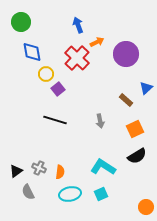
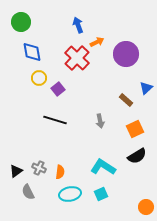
yellow circle: moved 7 px left, 4 px down
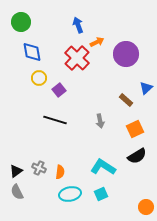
purple square: moved 1 px right, 1 px down
gray semicircle: moved 11 px left
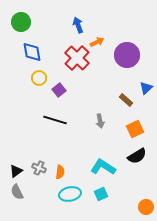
purple circle: moved 1 px right, 1 px down
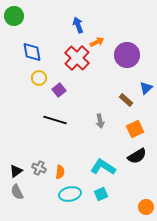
green circle: moved 7 px left, 6 px up
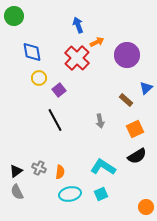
black line: rotated 45 degrees clockwise
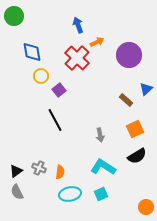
purple circle: moved 2 px right
yellow circle: moved 2 px right, 2 px up
blue triangle: moved 1 px down
gray arrow: moved 14 px down
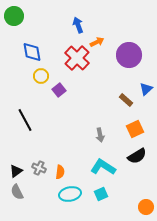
black line: moved 30 px left
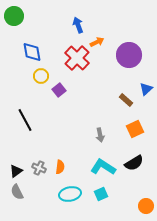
black semicircle: moved 3 px left, 7 px down
orange semicircle: moved 5 px up
orange circle: moved 1 px up
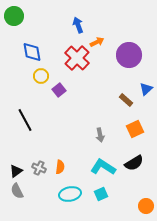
gray semicircle: moved 1 px up
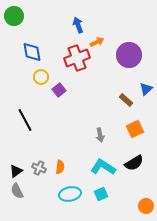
red cross: rotated 25 degrees clockwise
yellow circle: moved 1 px down
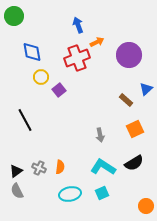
cyan square: moved 1 px right, 1 px up
